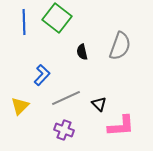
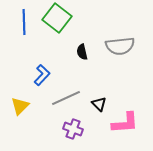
gray semicircle: rotated 64 degrees clockwise
pink L-shape: moved 4 px right, 3 px up
purple cross: moved 9 px right, 1 px up
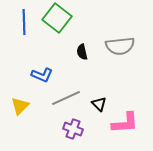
blue L-shape: rotated 70 degrees clockwise
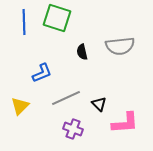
green square: rotated 20 degrees counterclockwise
blue L-shape: moved 2 px up; rotated 45 degrees counterclockwise
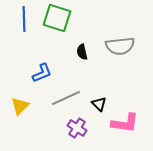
blue line: moved 3 px up
pink L-shape: rotated 12 degrees clockwise
purple cross: moved 4 px right, 1 px up; rotated 12 degrees clockwise
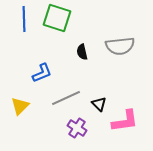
pink L-shape: moved 2 px up; rotated 16 degrees counterclockwise
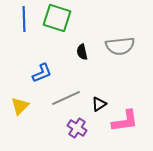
black triangle: rotated 42 degrees clockwise
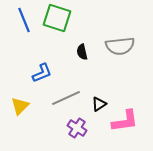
blue line: moved 1 px down; rotated 20 degrees counterclockwise
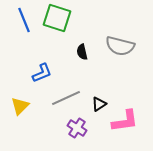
gray semicircle: rotated 20 degrees clockwise
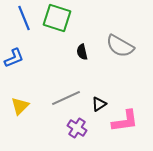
blue line: moved 2 px up
gray semicircle: rotated 16 degrees clockwise
blue L-shape: moved 28 px left, 15 px up
